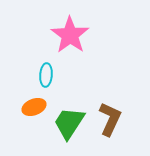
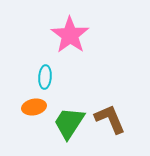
cyan ellipse: moved 1 px left, 2 px down
orange ellipse: rotated 10 degrees clockwise
brown L-shape: rotated 48 degrees counterclockwise
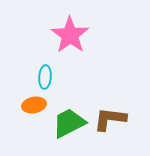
orange ellipse: moved 2 px up
brown L-shape: rotated 60 degrees counterclockwise
green trapezoid: rotated 30 degrees clockwise
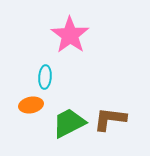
orange ellipse: moved 3 px left
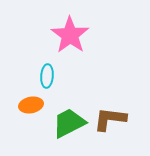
cyan ellipse: moved 2 px right, 1 px up
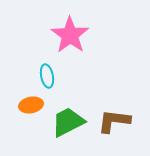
cyan ellipse: rotated 15 degrees counterclockwise
brown L-shape: moved 4 px right, 2 px down
green trapezoid: moved 1 px left, 1 px up
